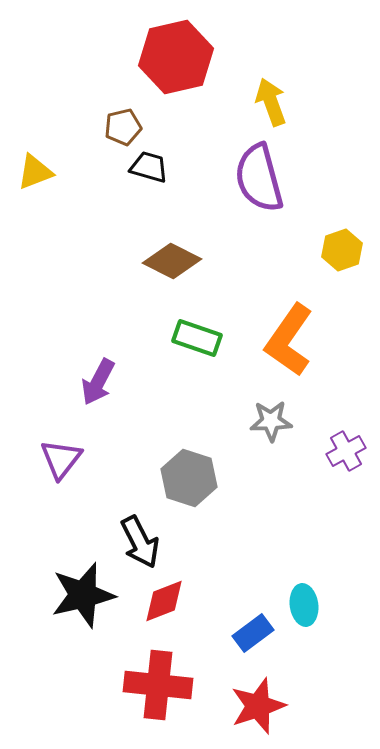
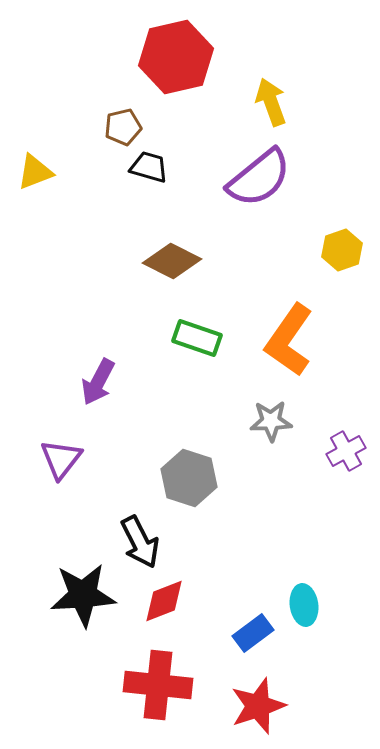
purple semicircle: rotated 114 degrees counterclockwise
black star: rotated 10 degrees clockwise
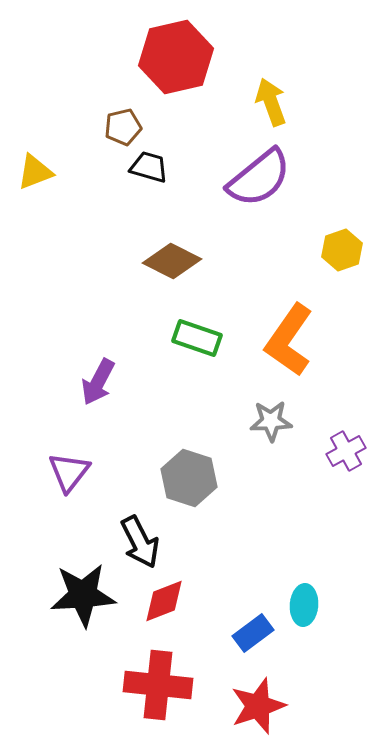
purple triangle: moved 8 px right, 13 px down
cyan ellipse: rotated 12 degrees clockwise
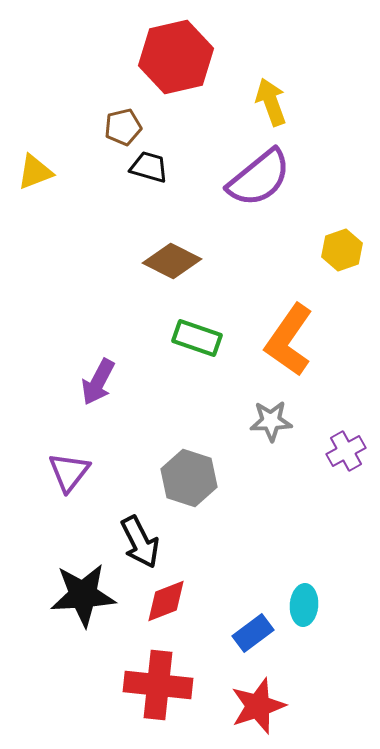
red diamond: moved 2 px right
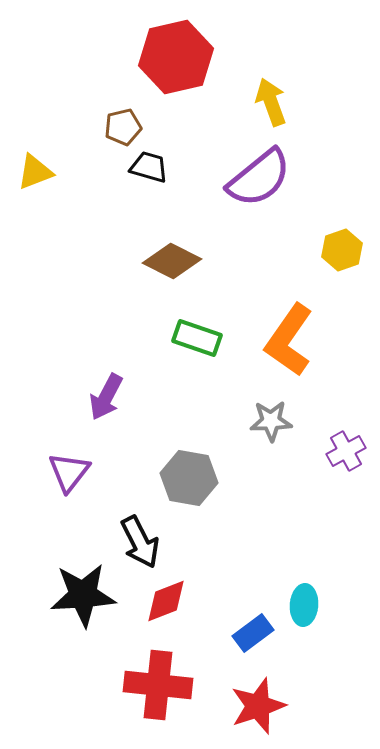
purple arrow: moved 8 px right, 15 px down
gray hexagon: rotated 8 degrees counterclockwise
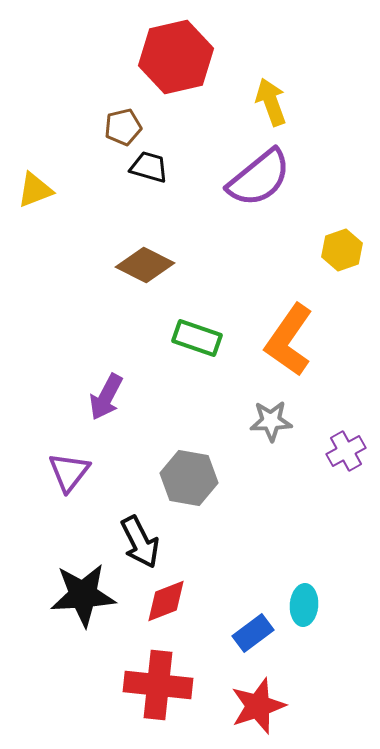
yellow triangle: moved 18 px down
brown diamond: moved 27 px left, 4 px down
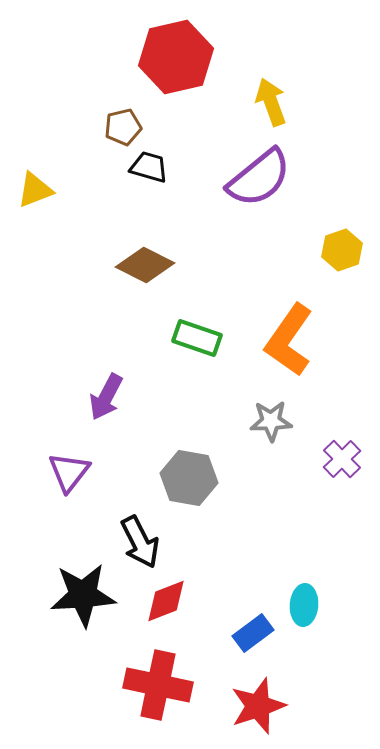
purple cross: moved 4 px left, 8 px down; rotated 15 degrees counterclockwise
red cross: rotated 6 degrees clockwise
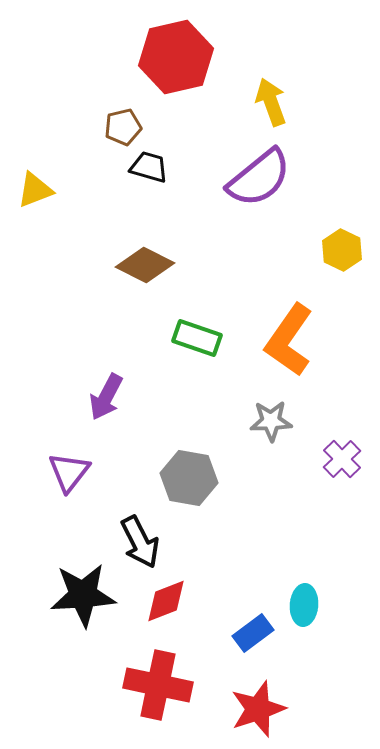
yellow hexagon: rotated 15 degrees counterclockwise
red star: moved 3 px down
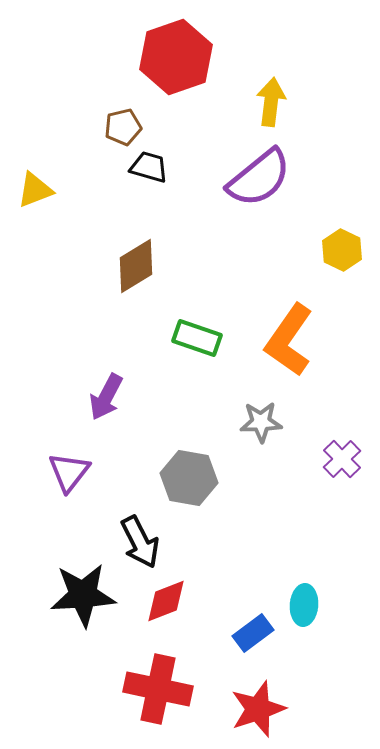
red hexagon: rotated 6 degrees counterclockwise
yellow arrow: rotated 27 degrees clockwise
brown diamond: moved 9 px left, 1 px down; rotated 58 degrees counterclockwise
gray star: moved 10 px left, 1 px down
red cross: moved 4 px down
